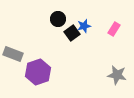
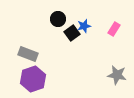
gray rectangle: moved 15 px right
purple hexagon: moved 5 px left, 7 px down
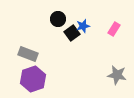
blue star: moved 1 px left
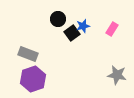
pink rectangle: moved 2 px left
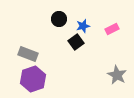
black circle: moved 1 px right
pink rectangle: rotated 32 degrees clockwise
black square: moved 4 px right, 9 px down
gray star: rotated 18 degrees clockwise
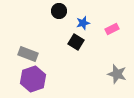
black circle: moved 8 px up
blue star: moved 3 px up
black square: rotated 21 degrees counterclockwise
gray star: moved 1 px up; rotated 12 degrees counterclockwise
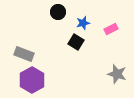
black circle: moved 1 px left, 1 px down
pink rectangle: moved 1 px left
gray rectangle: moved 4 px left
purple hexagon: moved 1 px left, 1 px down; rotated 10 degrees counterclockwise
